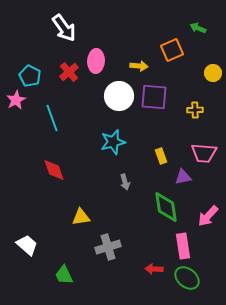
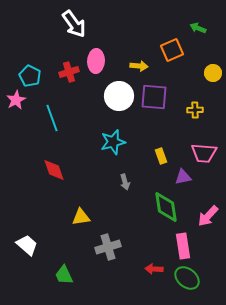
white arrow: moved 10 px right, 4 px up
red cross: rotated 24 degrees clockwise
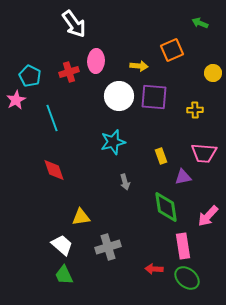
green arrow: moved 2 px right, 5 px up
white trapezoid: moved 35 px right
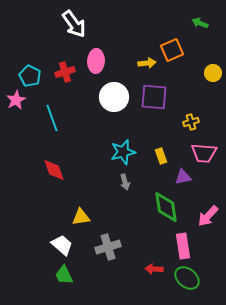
yellow arrow: moved 8 px right, 3 px up; rotated 12 degrees counterclockwise
red cross: moved 4 px left
white circle: moved 5 px left, 1 px down
yellow cross: moved 4 px left, 12 px down; rotated 14 degrees counterclockwise
cyan star: moved 10 px right, 10 px down
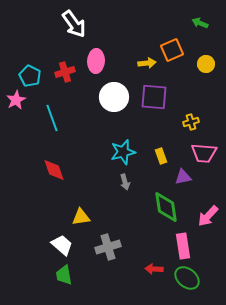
yellow circle: moved 7 px left, 9 px up
green trapezoid: rotated 15 degrees clockwise
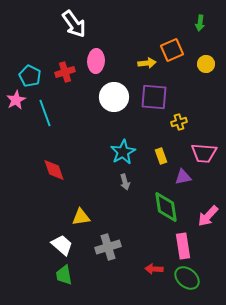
green arrow: rotated 105 degrees counterclockwise
cyan line: moved 7 px left, 5 px up
yellow cross: moved 12 px left
cyan star: rotated 15 degrees counterclockwise
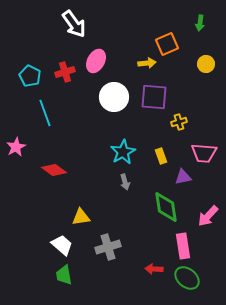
orange square: moved 5 px left, 6 px up
pink ellipse: rotated 25 degrees clockwise
pink star: moved 47 px down
red diamond: rotated 35 degrees counterclockwise
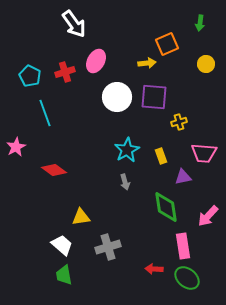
white circle: moved 3 px right
cyan star: moved 4 px right, 2 px up
